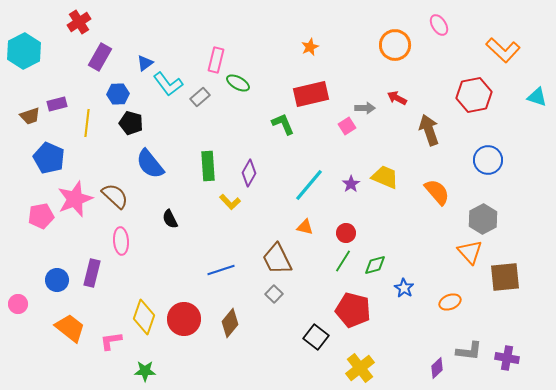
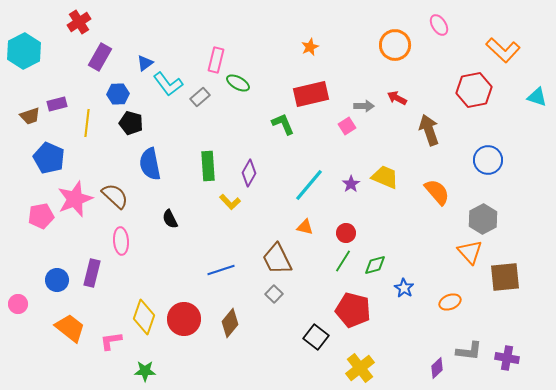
red hexagon at (474, 95): moved 5 px up
gray arrow at (365, 108): moved 1 px left, 2 px up
blue semicircle at (150, 164): rotated 28 degrees clockwise
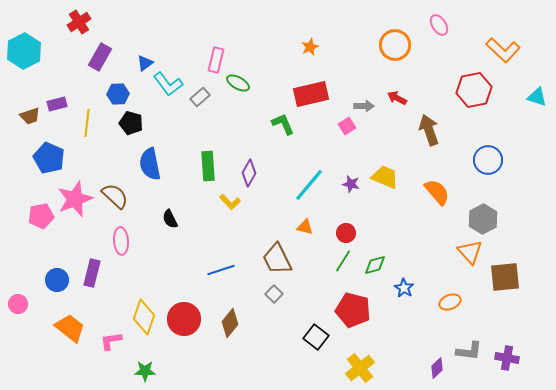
purple star at (351, 184): rotated 24 degrees counterclockwise
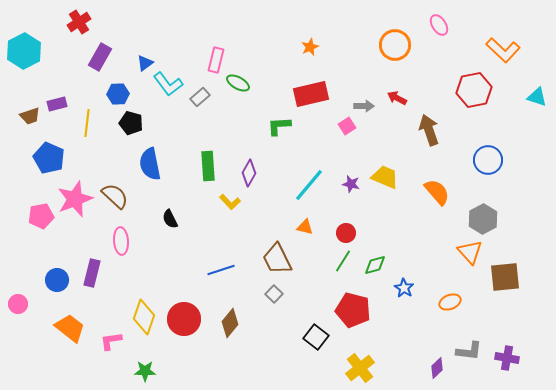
green L-shape at (283, 124): moved 4 px left, 2 px down; rotated 70 degrees counterclockwise
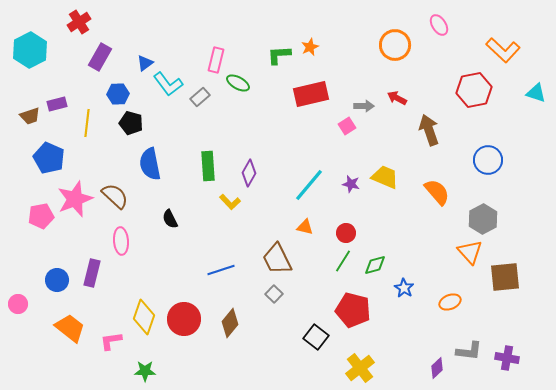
cyan hexagon at (24, 51): moved 6 px right, 1 px up
cyan triangle at (537, 97): moved 1 px left, 4 px up
green L-shape at (279, 126): moved 71 px up
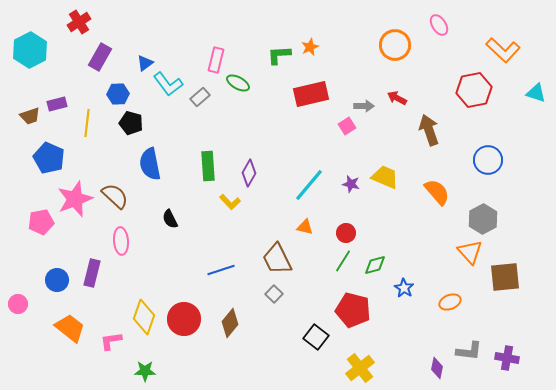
pink pentagon at (41, 216): moved 6 px down
purple diamond at (437, 368): rotated 35 degrees counterclockwise
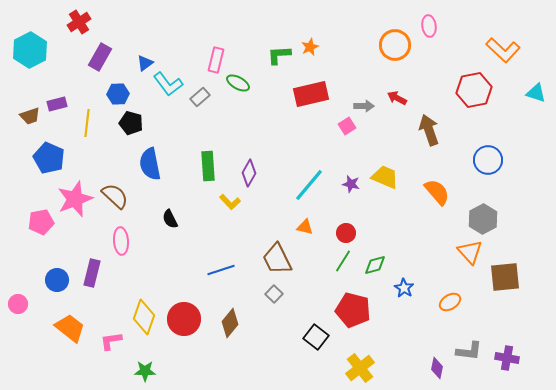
pink ellipse at (439, 25): moved 10 px left, 1 px down; rotated 25 degrees clockwise
orange ellipse at (450, 302): rotated 10 degrees counterclockwise
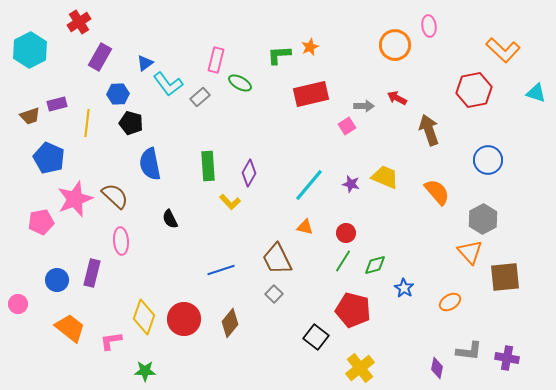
green ellipse at (238, 83): moved 2 px right
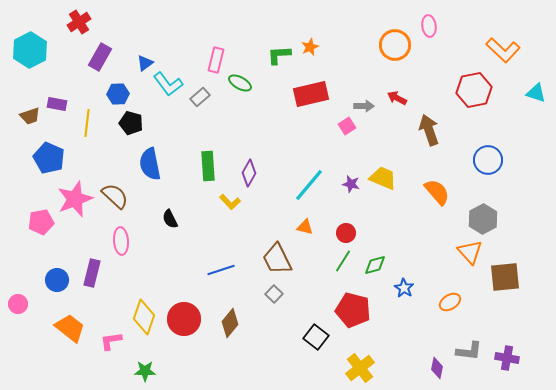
purple rectangle at (57, 104): rotated 24 degrees clockwise
yellow trapezoid at (385, 177): moved 2 px left, 1 px down
